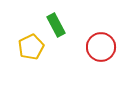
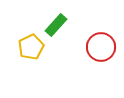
green rectangle: rotated 70 degrees clockwise
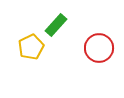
red circle: moved 2 px left, 1 px down
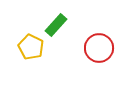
yellow pentagon: rotated 20 degrees counterclockwise
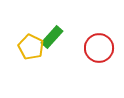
green rectangle: moved 4 px left, 12 px down
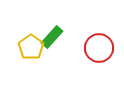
yellow pentagon: rotated 10 degrees clockwise
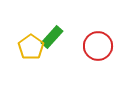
red circle: moved 1 px left, 2 px up
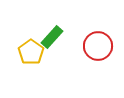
yellow pentagon: moved 5 px down
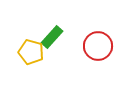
yellow pentagon: rotated 20 degrees counterclockwise
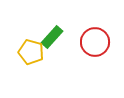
red circle: moved 3 px left, 4 px up
